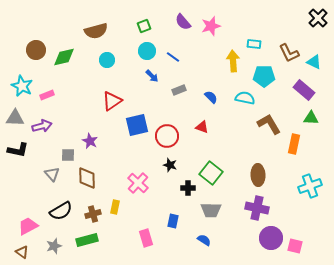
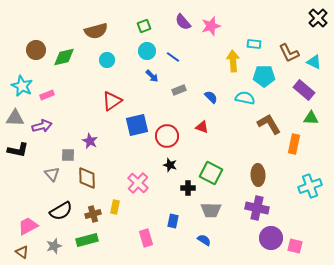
green square at (211, 173): rotated 10 degrees counterclockwise
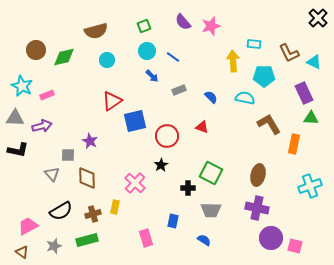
purple rectangle at (304, 90): moved 3 px down; rotated 25 degrees clockwise
blue square at (137, 125): moved 2 px left, 4 px up
black star at (170, 165): moved 9 px left; rotated 24 degrees clockwise
brown ellipse at (258, 175): rotated 15 degrees clockwise
pink cross at (138, 183): moved 3 px left
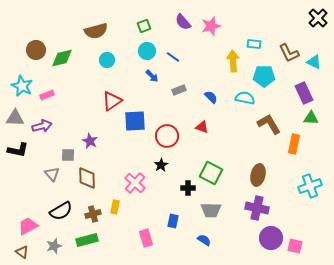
green diamond at (64, 57): moved 2 px left, 1 px down
blue square at (135, 121): rotated 10 degrees clockwise
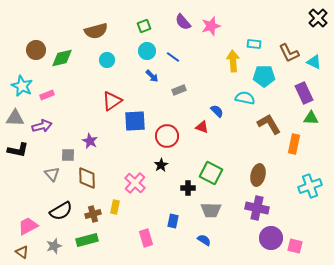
blue semicircle at (211, 97): moved 6 px right, 14 px down
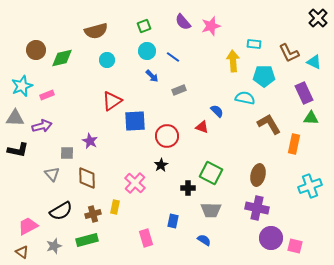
cyan star at (22, 86): rotated 25 degrees clockwise
gray square at (68, 155): moved 1 px left, 2 px up
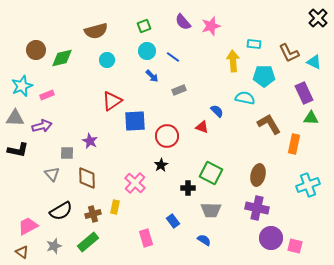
cyan cross at (310, 186): moved 2 px left, 1 px up
blue rectangle at (173, 221): rotated 48 degrees counterclockwise
green rectangle at (87, 240): moved 1 px right, 2 px down; rotated 25 degrees counterclockwise
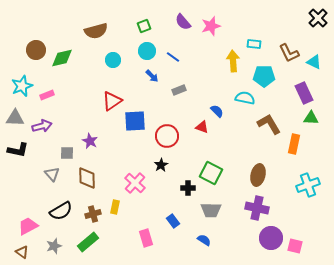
cyan circle at (107, 60): moved 6 px right
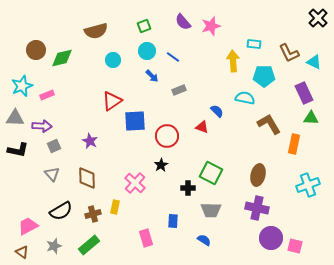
purple arrow at (42, 126): rotated 18 degrees clockwise
gray square at (67, 153): moved 13 px left, 7 px up; rotated 24 degrees counterclockwise
blue rectangle at (173, 221): rotated 40 degrees clockwise
green rectangle at (88, 242): moved 1 px right, 3 px down
